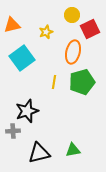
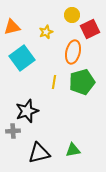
orange triangle: moved 2 px down
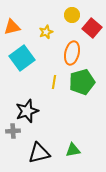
red square: moved 2 px right, 1 px up; rotated 24 degrees counterclockwise
orange ellipse: moved 1 px left, 1 px down
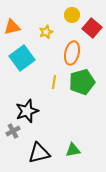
gray cross: rotated 24 degrees counterclockwise
